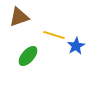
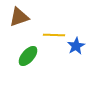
yellow line: rotated 15 degrees counterclockwise
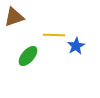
brown triangle: moved 5 px left
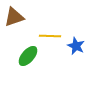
yellow line: moved 4 px left, 1 px down
blue star: rotated 18 degrees counterclockwise
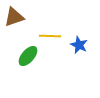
blue star: moved 3 px right, 1 px up
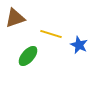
brown triangle: moved 1 px right, 1 px down
yellow line: moved 1 px right, 2 px up; rotated 15 degrees clockwise
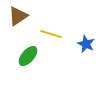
brown triangle: moved 3 px right, 2 px up; rotated 15 degrees counterclockwise
blue star: moved 7 px right, 1 px up
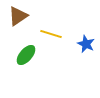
green ellipse: moved 2 px left, 1 px up
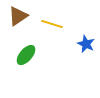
yellow line: moved 1 px right, 10 px up
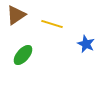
brown triangle: moved 2 px left, 1 px up
green ellipse: moved 3 px left
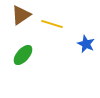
brown triangle: moved 5 px right
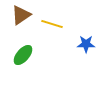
blue star: rotated 24 degrees counterclockwise
